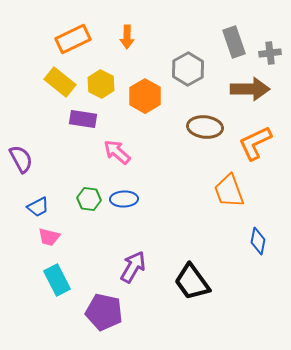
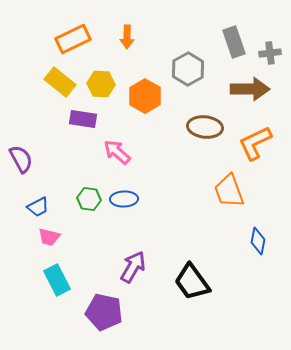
yellow hexagon: rotated 24 degrees counterclockwise
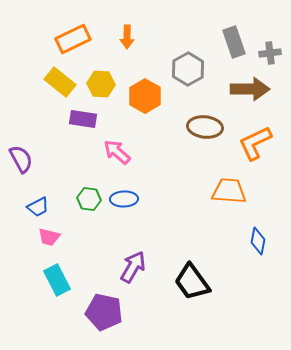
orange trapezoid: rotated 114 degrees clockwise
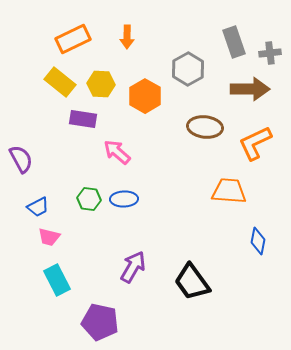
purple pentagon: moved 4 px left, 10 px down
